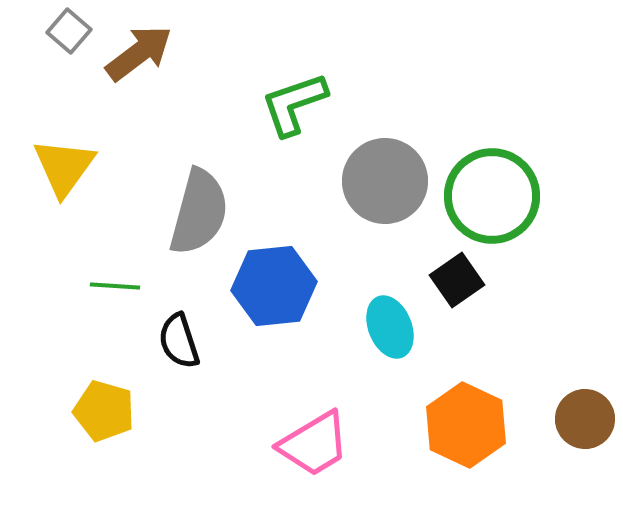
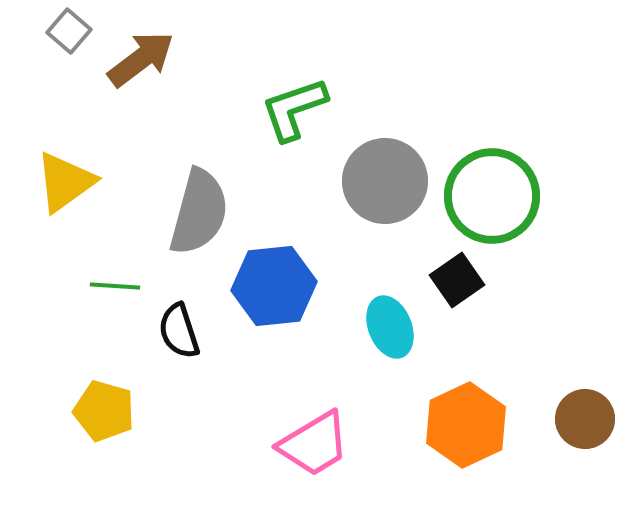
brown arrow: moved 2 px right, 6 px down
green L-shape: moved 5 px down
yellow triangle: moved 1 px right, 15 px down; rotated 18 degrees clockwise
black semicircle: moved 10 px up
orange hexagon: rotated 10 degrees clockwise
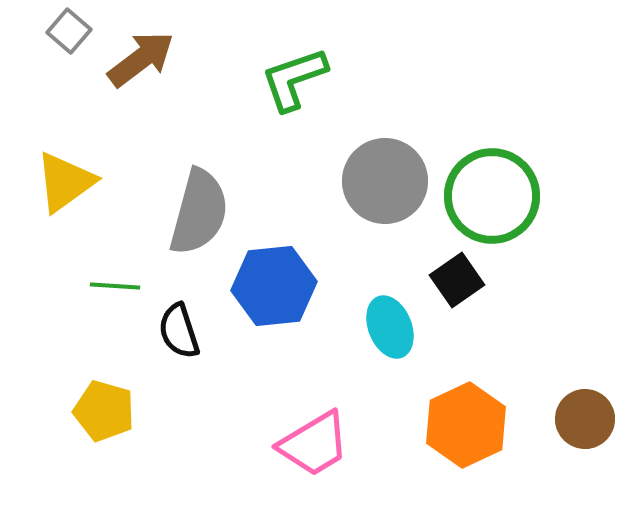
green L-shape: moved 30 px up
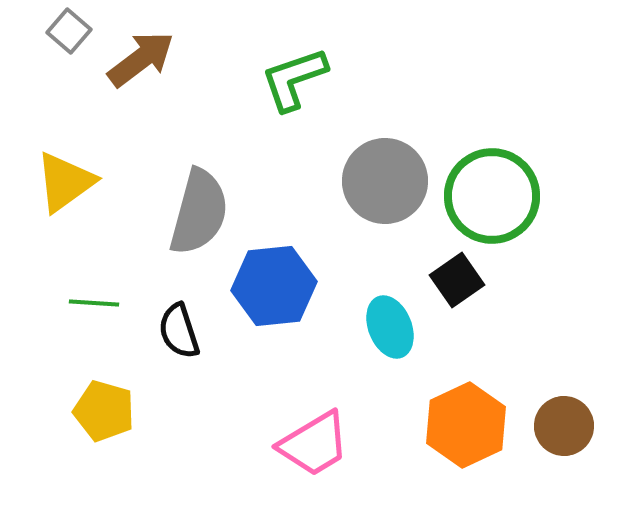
green line: moved 21 px left, 17 px down
brown circle: moved 21 px left, 7 px down
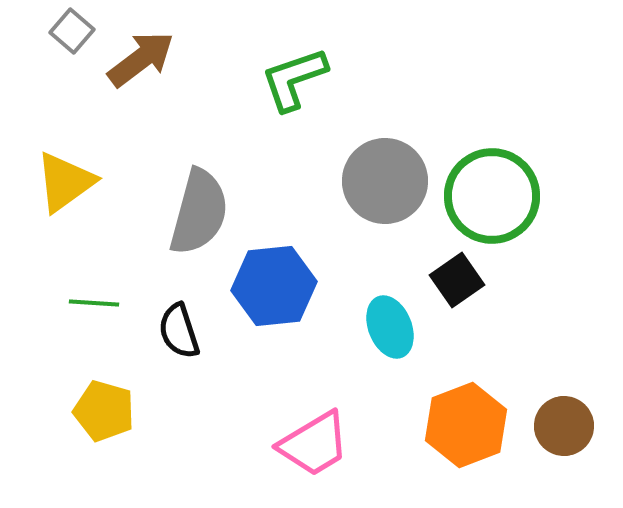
gray square: moved 3 px right
orange hexagon: rotated 4 degrees clockwise
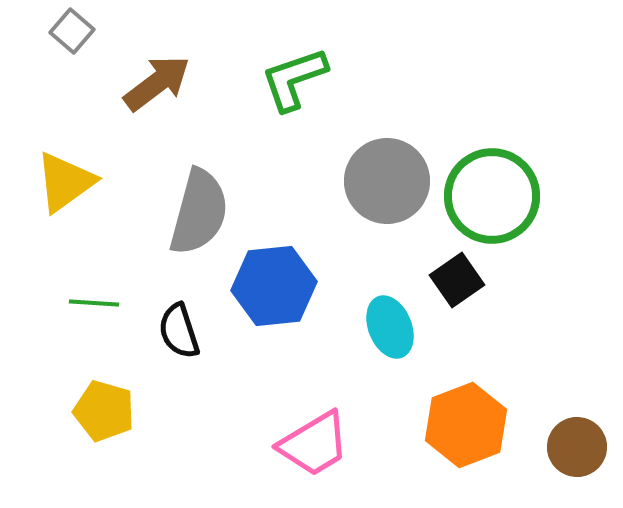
brown arrow: moved 16 px right, 24 px down
gray circle: moved 2 px right
brown circle: moved 13 px right, 21 px down
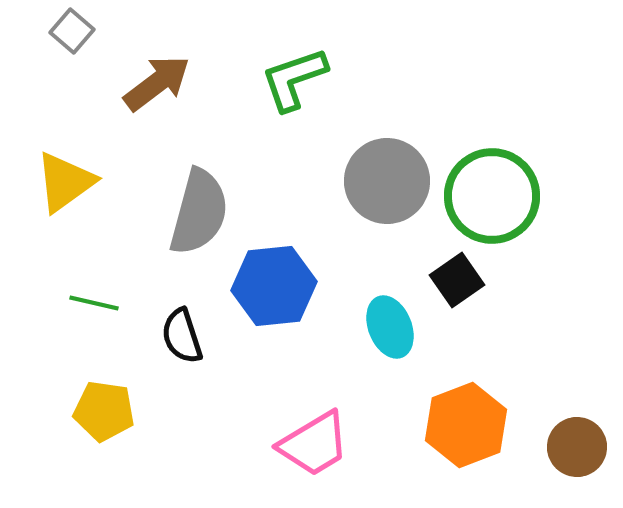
green line: rotated 9 degrees clockwise
black semicircle: moved 3 px right, 5 px down
yellow pentagon: rotated 8 degrees counterclockwise
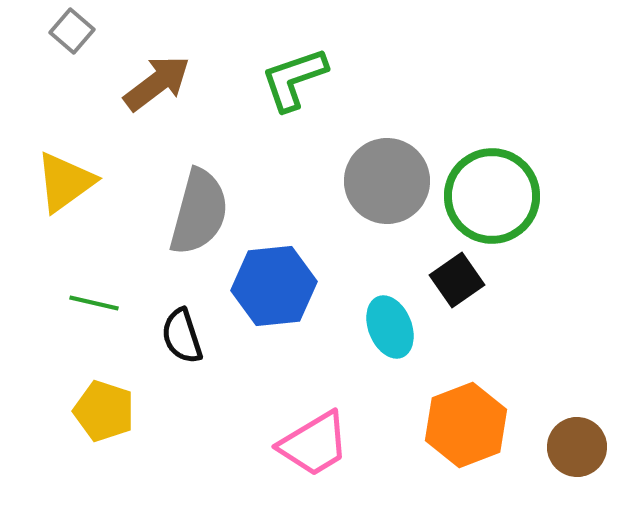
yellow pentagon: rotated 10 degrees clockwise
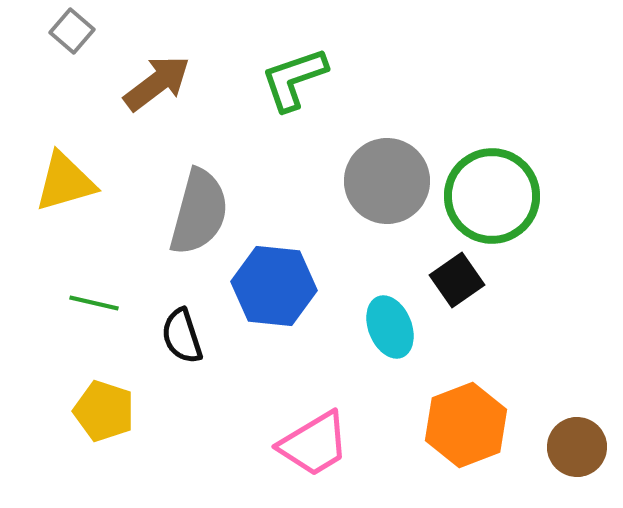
yellow triangle: rotated 20 degrees clockwise
blue hexagon: rotated 12 degrees clockwise
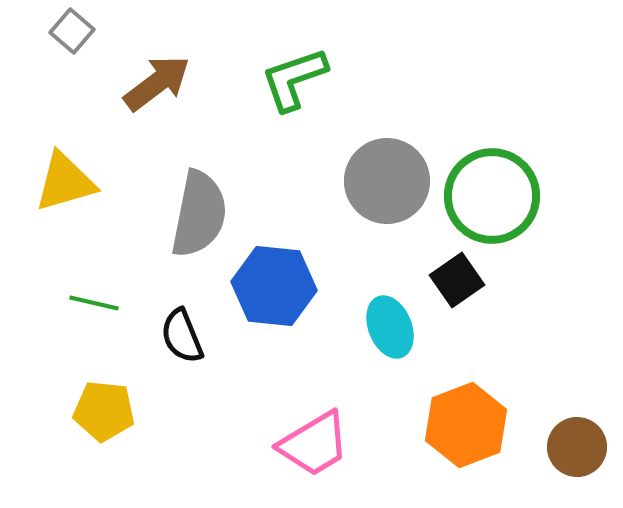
gray semicircle: moved 2 px down; rotated 4 degrees counterclockwise
black semicircle: rotated 4 degrees counterclockwise
yellow pentagon: rotated 12 degrees counterclockwise
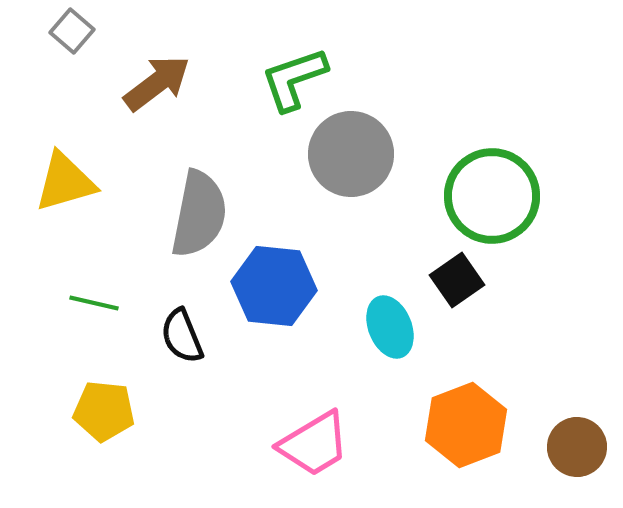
gray circle: moved 36 px left, 27 px up
